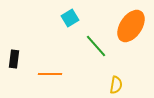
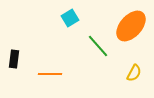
orange ellipse: rotated 8 degrees clockwise
green line: moved 2 px right
yellow semicircle: moved 18 px right, 12 px up; rotated 18 degrees clockwise
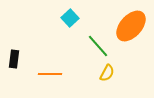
cyan square: rotated 12 degrees counterclockwise
yellow semicircle: moved 27 px left
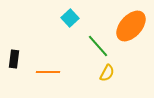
orange line: moved 2 px left, 2 px up
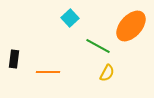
green line: rotated 20 degrees counterclockwise
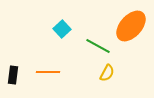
cyan square: moved 8 px left, 11 px down
black rectangle: moved 1 px left, 16 px down
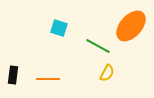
cyan square: moved 3 px left, 1 px up; rotated 30 degrees counterclockwise
orange line: moved 7 px down
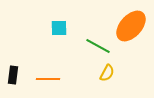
cyan square: rotated 18 degrees counterclockwise
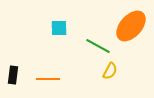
yellow semicircle: moved 3 px right, 2 px up
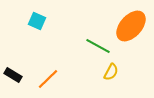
cyan square: moved 22 px left, 7 px up; rotated 24 degrees clockwise
yellow semicircle: moved 1 px right, 1 px down
black rectangle: rotated 66 degrees counterclockwise
orange line: rotated 45 degrees counterclockwise
